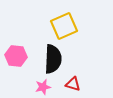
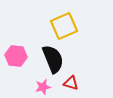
black semicircle: rotated 24 degrees counterclockwise
red triangle: moved 2 px left, 1 px up
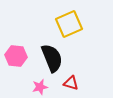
yellow square: moved 5 px right, 2 px up
black semicircle: moved 1 px left, 1 px up
pink star: moved 3 px left
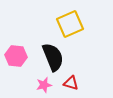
yellow square: moved 1 px right
black semicircle: moved 1 px right, 1 px up
pink star: moved 4 px right, 2 px up
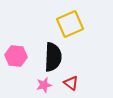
black semicircle: rotated 24 degrees clockwise
red triangle: rotated 21 degrees clockwise
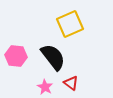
black semicircle: rotated 40 degrees counterclockwise
pink star: moved 1 px right, 2 px down; rotated 28 degrees counterclockwise
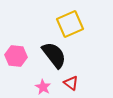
black semicircle: moved 1 px right, 2 px up
pink star: moved 2 px left
